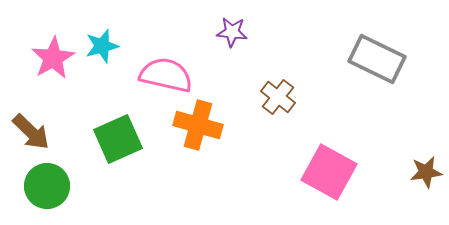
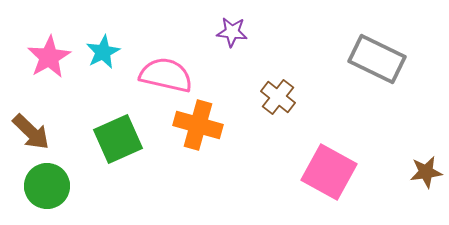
cyan star: moved 1 px right, 6 px down; rotated 12 degrees counterclockwise
pink star: moved 4 px left, 1 px up
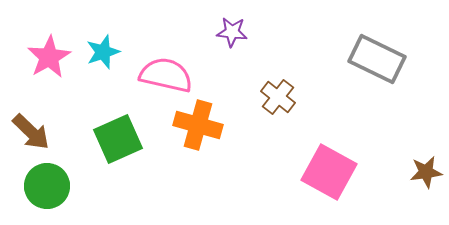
cyan star: rotated 8 degrees clockwise
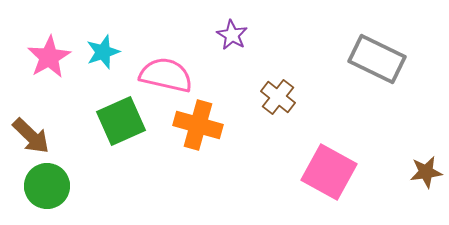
purple star: moved 3 px down; rotated 24 degrees clockwise
brown arrow: moved 4 px down
green square: moved 3 px right, 18 px up
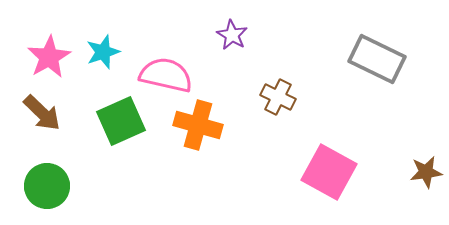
brown cross: rotated 12 degrees counterclockwise
brown arrow: moved 11 px right, 23 px up
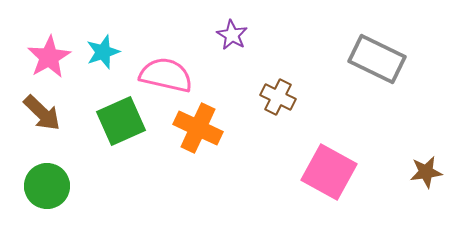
orange cross: moved 3 px down; rotated 9 degrees clockwise
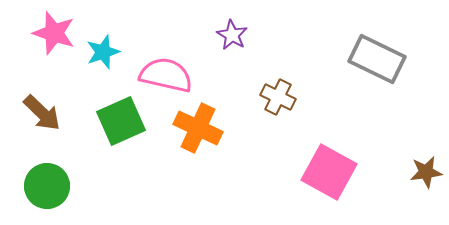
pink star: moved 5 px right, 24 px up; rotated 24 degrees counterclockwise
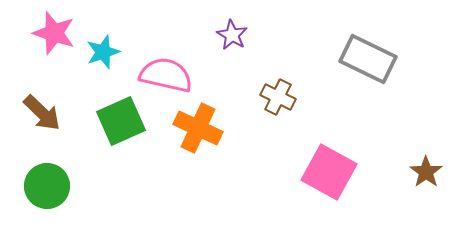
gray rectangle: moved 9 px left
brown star: rotated 28 degrees counterclockwise
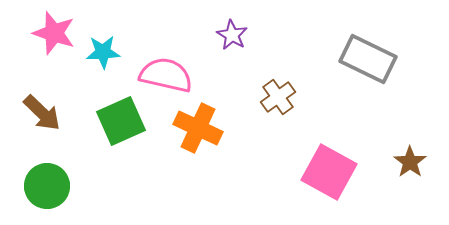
cyan star: rotated 16 degrees clockwise
brown cross: rotated 28 degrees clockwise
brown star: moved 16 px left, 10 px up
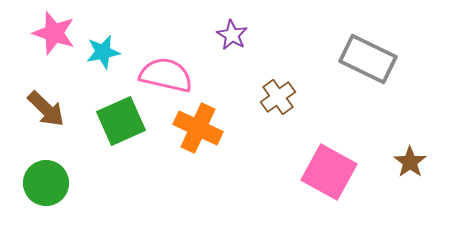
cyan star: rotated 8 degrees counterclockwise
brown arrow: moved 4 px right, 4 px up
green circle: moved 1 px left, 3 px up
